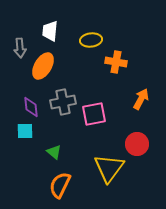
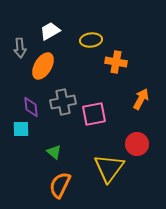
white trapezoid: rotated 55 degrees clockwise
cyan square: moved 4 px left, 2 px up
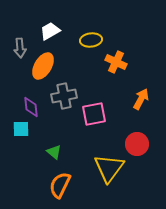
orange cross: rotated 15 degrees clockwise
gray cross: moved 1 px right, 6 px up
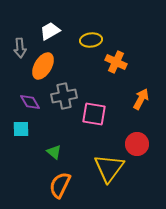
purple diamond: moved 1 px left, 5 px up; rotated 25 degrees counterclockwise
pink square: rotated 20 degrees clockwise
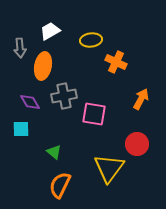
orange ellipse: rotated 20 degrees counterclockwise
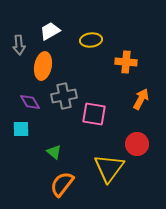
gray arrow: moved 1 px left, 3 px up
orange cross: moved 10 px right; rotated 20 degrees counterclockwise
orange semicircle: moved 2 px right, 1 px up; rotated 12 degrees clockwise
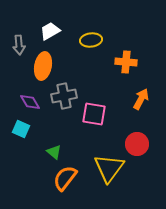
cyan square: rotated 24 degrees clockwise
orange semicircle: moved 3 px right, 6 px up
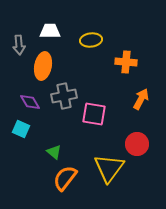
white trapezoid: rotated 30 degrees clockwise
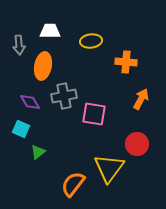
yellow ellipse: moved 1 px down
green triangle: moved 16 px left; rotated 42 degrees clockwise
orange semicircle: moved 8 px right, 6 px down
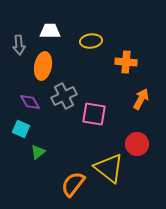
gray cross: rotated 15 degrees counterclockwise
yellow triangle: rotated 28 degrees counterclockwise
